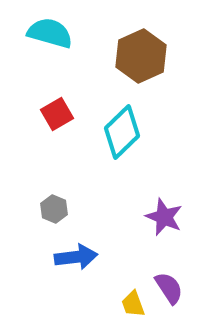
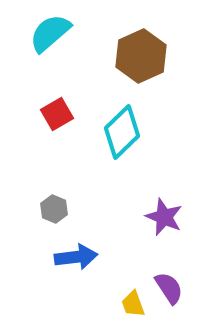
cyan semicircle: rotated 57 degrees counterclockwise
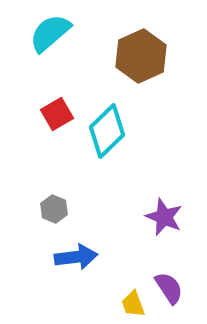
cyan diamond: moved 15 px left, 1 px up
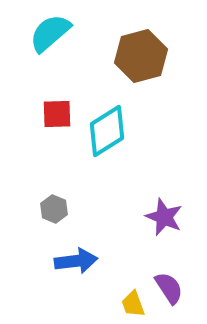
brown hexagon: rotated 9 degrees clockwise
red square: rotated 28 degrees clockwise
cyan diamond: rotated 12 degrees clockwise
blue arrow: moved 4 px down
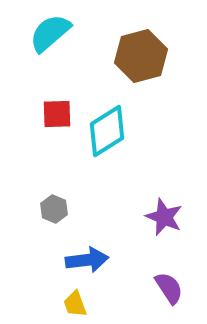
blue arrow: moved 11 px right, 1 px up
yellow trapezoid: moved 58 px left
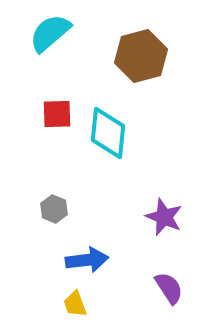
cyan diamond: moved 1 px right, 2 px down; rotated 52 degrees counterclockwise
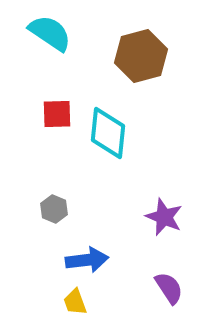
cyan semicircle: rotated 75 degrees clockwise
yellow trapezoid: moved 2 px up
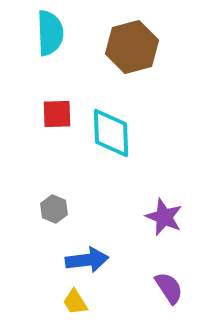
cyan semicircle: rotated 54 degrees clockwise
brown hexagon: moved 9 px left, 9 px up
cyan diamond: moved 3 px right; rotated 8 degrees counterclockwise
yellow trapezoid: rotated 12 degrees counterclockwise
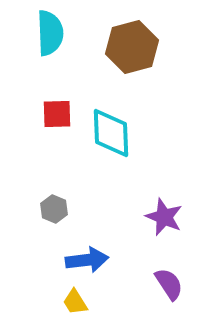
purple semicircle: moved 4 px up
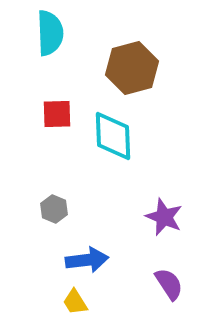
brown hexagon: moved 21 px down
cyan diamond: moved 2 px right, 3 px down
